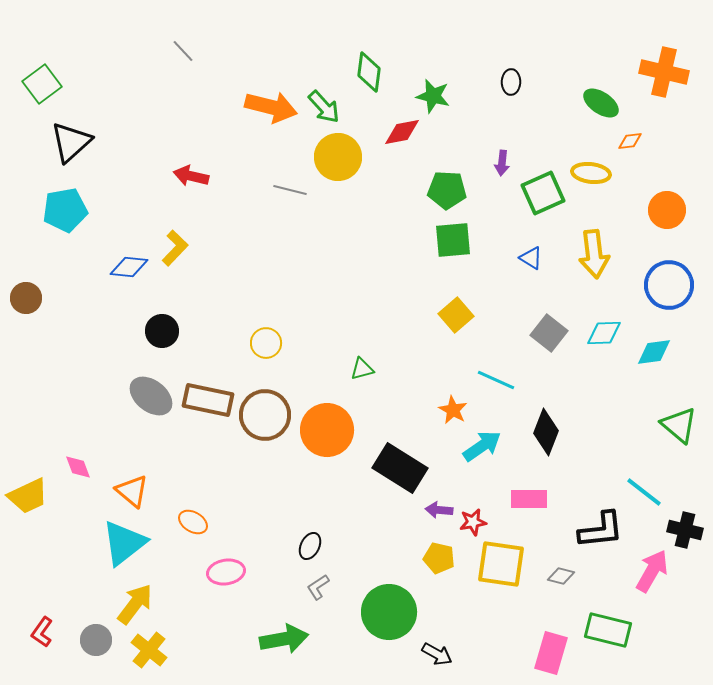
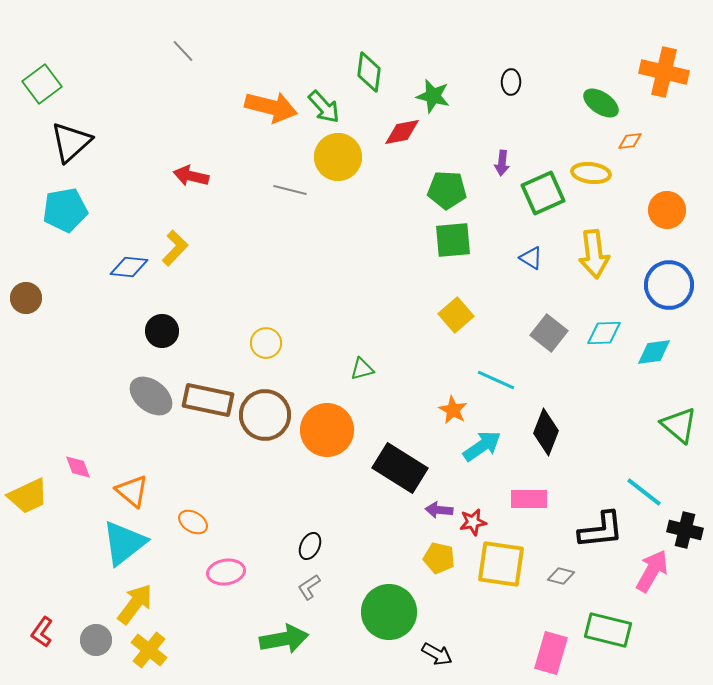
gray L-shape at (318, 587): moved 9 px left
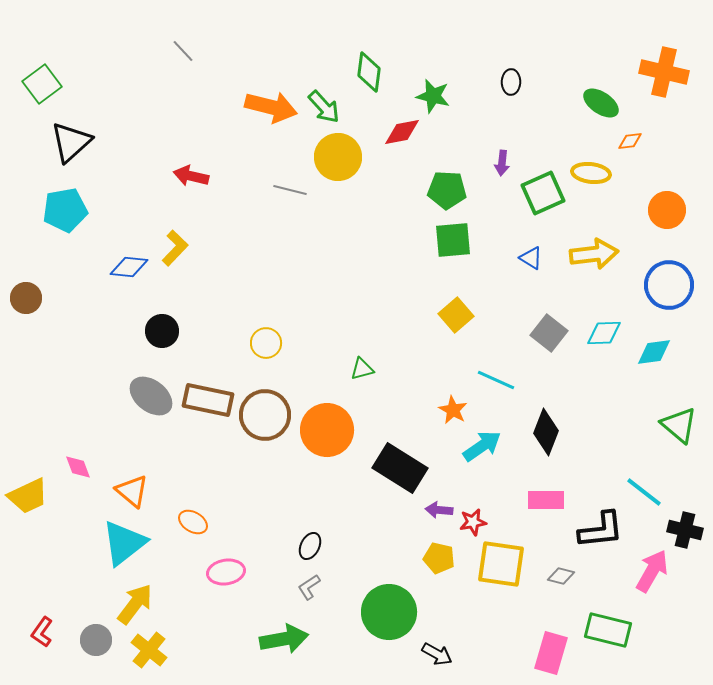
yellow arrow at (594, 254): rotated 90 degrees counterclockwise
pink rectangle at (529, 499): moved 17 px right, 1 px down
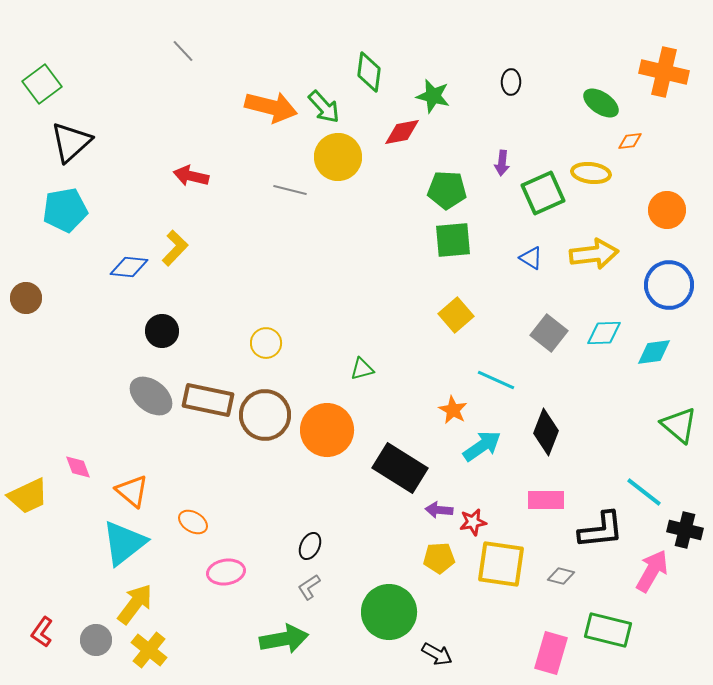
yellow pentagon at (439, 558): rotated 16 degrees counterclockwise
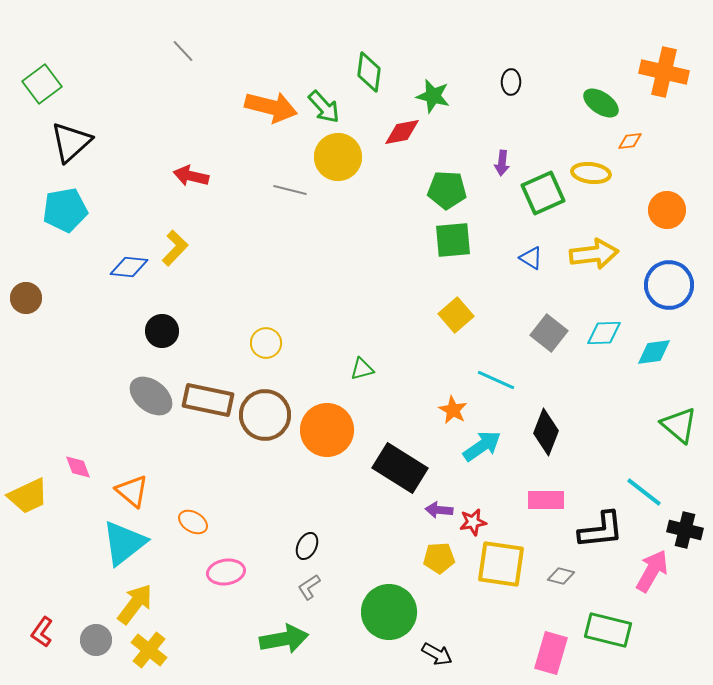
black ellipse at (310, 546): moved 3 px left
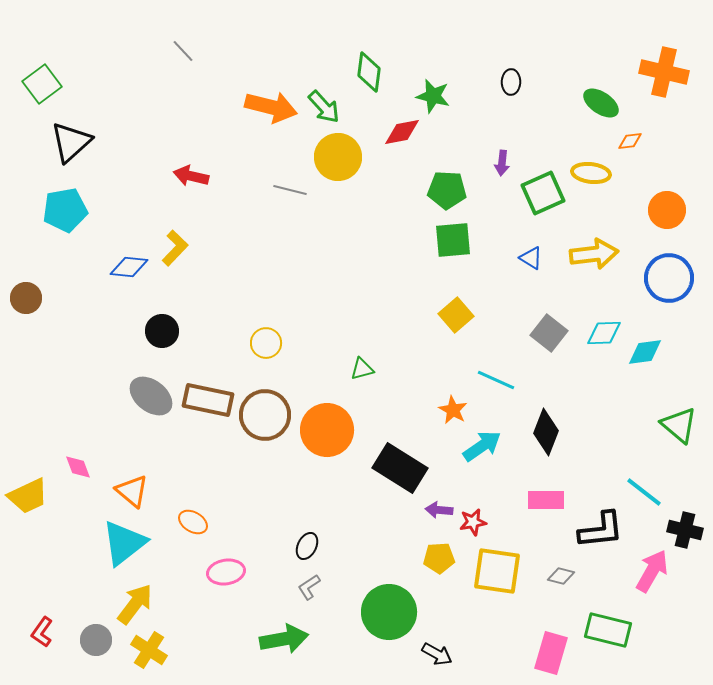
blue circle at (669, 285): moved 7 px up
cyan diamond at (654, 352): moved 9 px left
yellow square at (501, 564): moved 4 px left, 7 px down
yellow cross at (149, 650): rotated 6 degrees counterclockwise
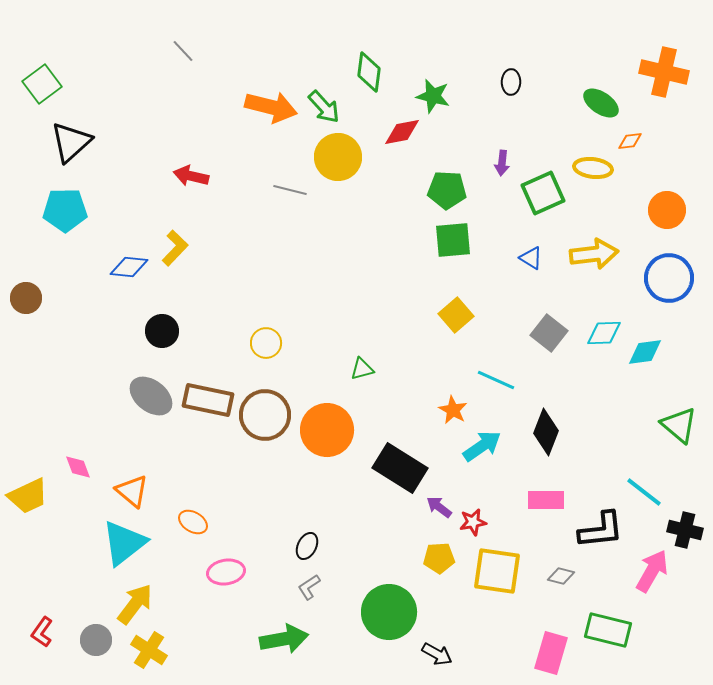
yellow ellipse at (591, 173): moved 2 px right, 5 px up
cyan pentagon at (65, 210): rotated 9 degrees clockwise
purple arrow at (439, 510): moved 3 px up; rotated 32 degrees clockwise
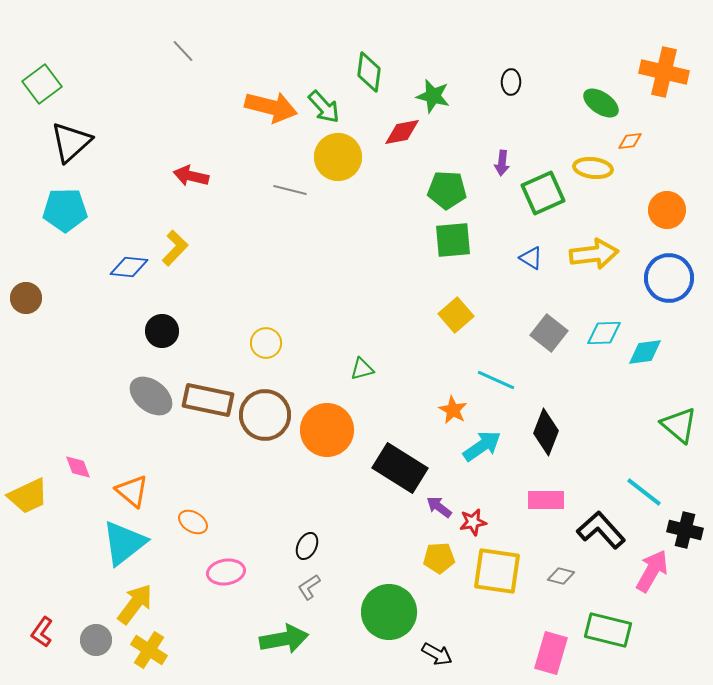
black L-shape at (601, 530): rotated 126 degrees counterclockwise
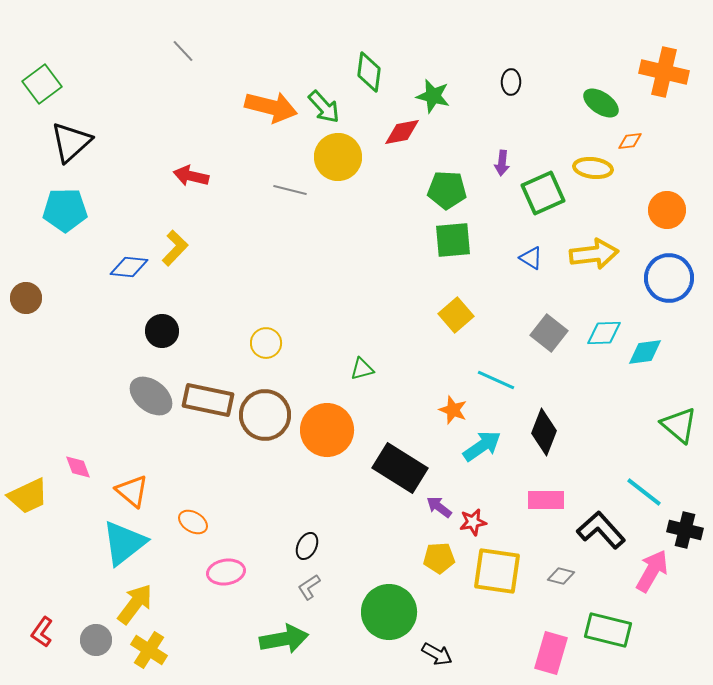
orange star at (453, 410): rotated 8 degrees counterclockwise
black diamond at (546, 432): moved 2 px left
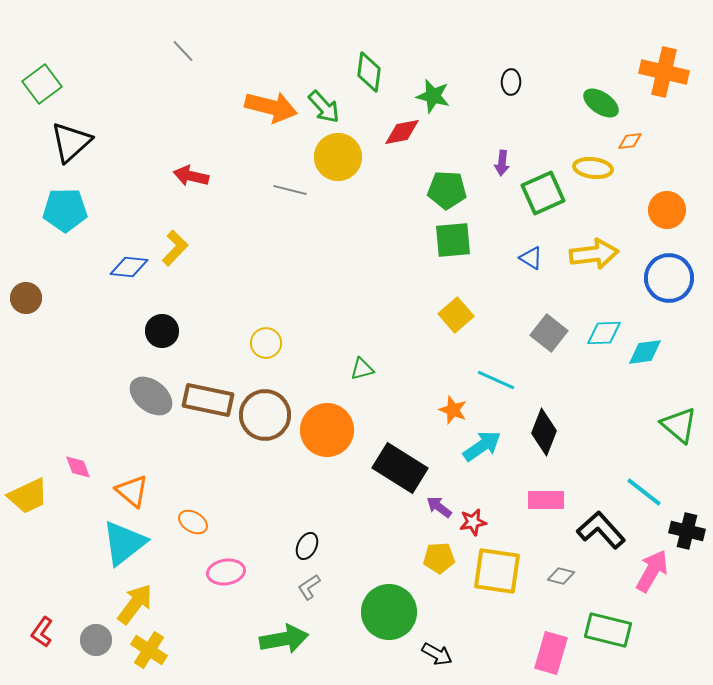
black cross at (685, 530): moved 2 px right, 1 px down
